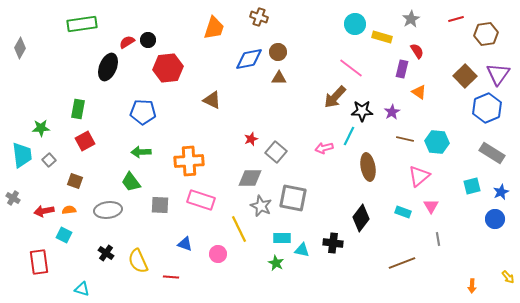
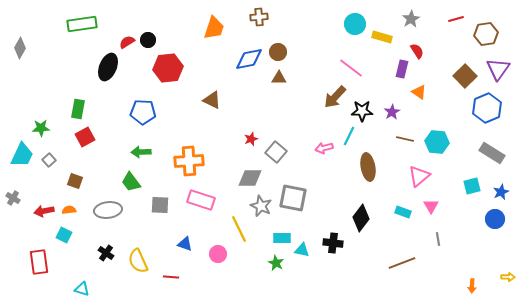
brown cross at (259, 17): rotated 24 degrees counterclockwise
purple triangle at (498, 74): moved 5 px up
red square at (85, 141): moved 4 px up
cyan trapezoid at (22, 155): rotated 32 degrees clockwise
yellow arrow at (508, 277): rotated 48 degrees counterclockwise
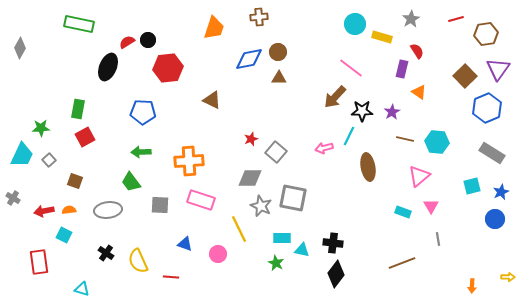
green rectangle at (82, 24): moved 3 px left; rotated 20 degrees clockwise
black diamond at (361, 218): moved 25 px left, 56 px down
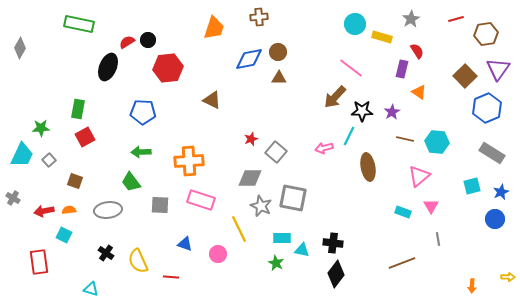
cyan triangle at (82, 289): moved 9 px right
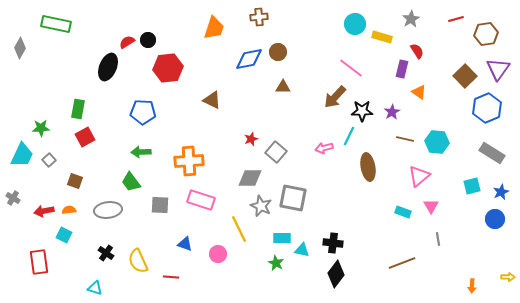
green rectangle at (79, 24): moved 23 px left
brown triangle at (279, 78): moved 4 px right, 9 px down
cyan triangle at (91, 289): moved 4 px right, 1 px up
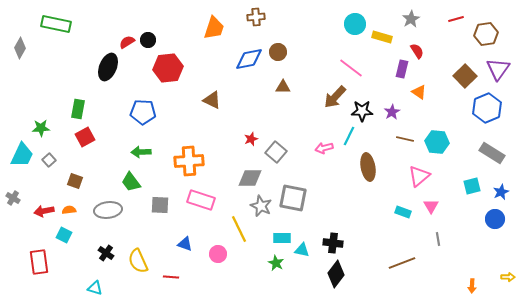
brown cross at (259, 17): moved 3 px left
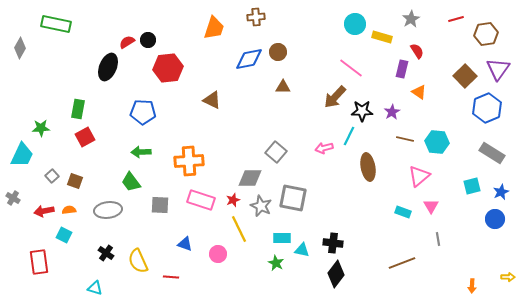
red star at (251, 139): moved 18 px left, 61 px down
gray square at (49, 160): moved 3 px right, 16 px down
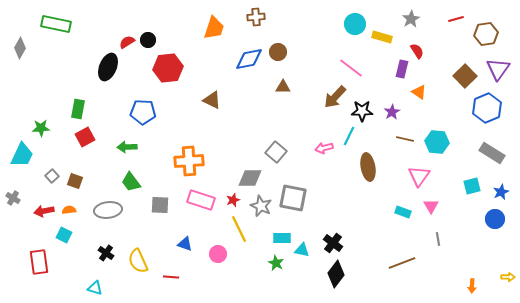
green arrow at (141, 152): moved 14 px left, 5 px up
pink triangle at (419, 176): rotated 15 degrees counterclockwise
black cross at (333, 243): rotated 30 degrees clockwise
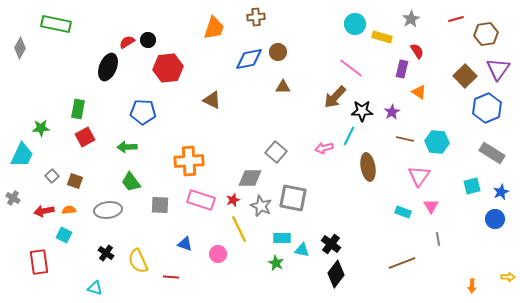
black cross at (333, 243): moved 2 px left, 1 px down
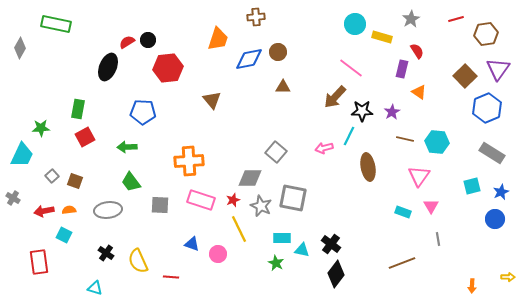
orange trapezoid at (214, 28): moved 4 px right, 11 px down
brown triangle at (212, 100): rotated 24 degrees clockwise
blue triangle at (185, 244): moved 7 px right
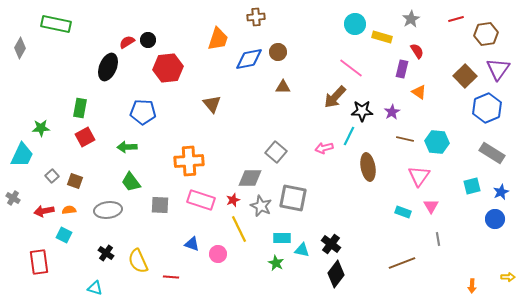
brown triangle at (212, 100): moved 4 px down
green rectangle at (78, 109): moved 2 px right, 1 px up
